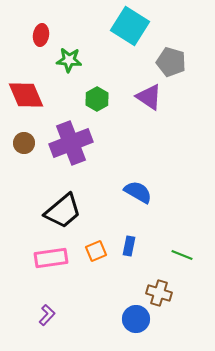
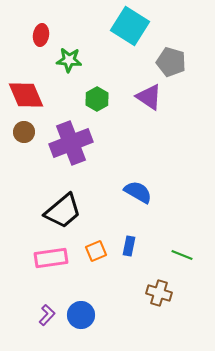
brown circle: moved 11 px up
blue circle: moved 55 px left, 4 px up
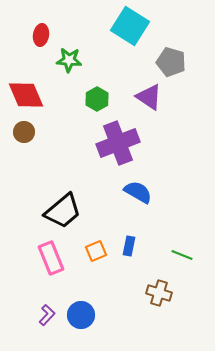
purple cross: moved 47 px right
pink rectangle: rotated 76 degrees clockwise
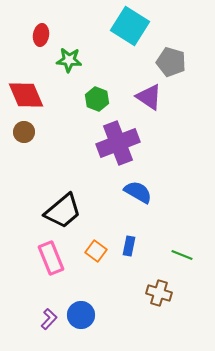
green hexagon: rotated 10 degrees counterclockwise
orange square: rotated 30 degrees counterclockwise
purple L-shape: moved 2 px right, 4 px down
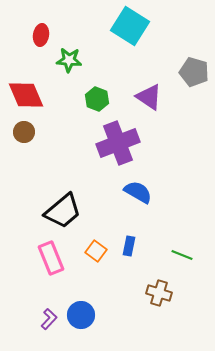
gray pentagon: moved 23 px right, 10 px down
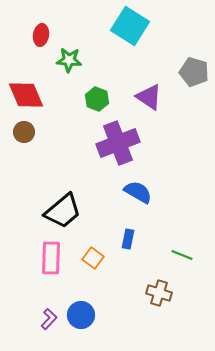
blue rectangle: moved 1 px left, 7 px up
orange square: moved 3 px left, 7 px down
pink rectangle: rotated 24 degrees clockwise
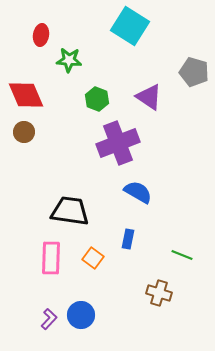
black trapezoid: moved 7 px right; rotated 132 degrees counterclockwise
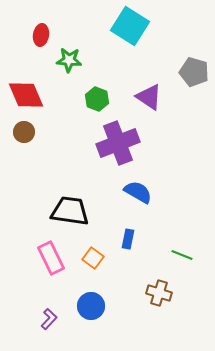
pink rectangle: rotated 28 degrees counterclockwise
blue circle: moved 10 px right, 9 px up
